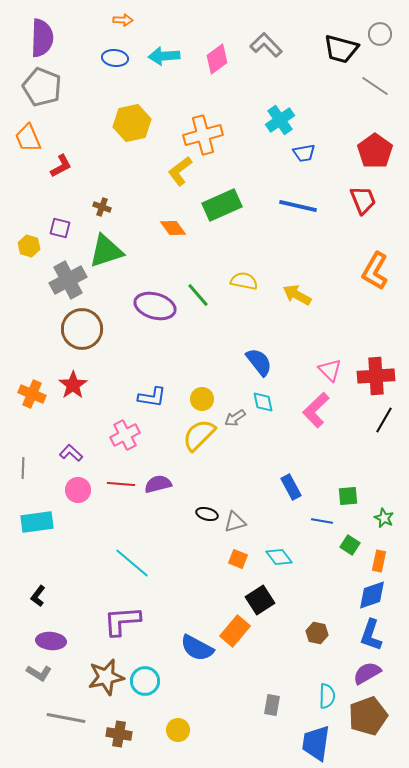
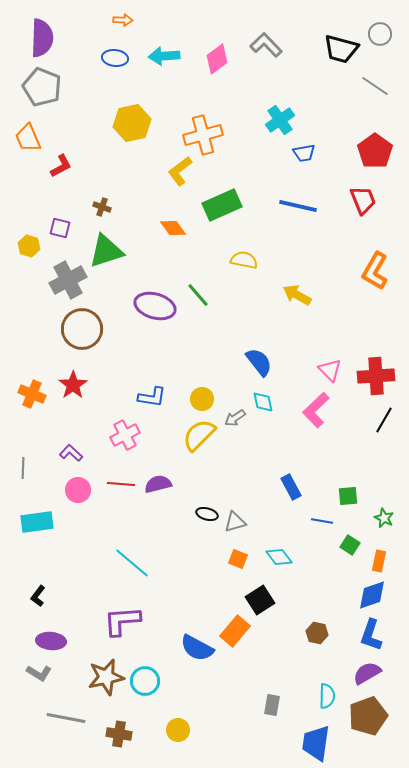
yellow semicircle at (244, 281): moved 21 px up
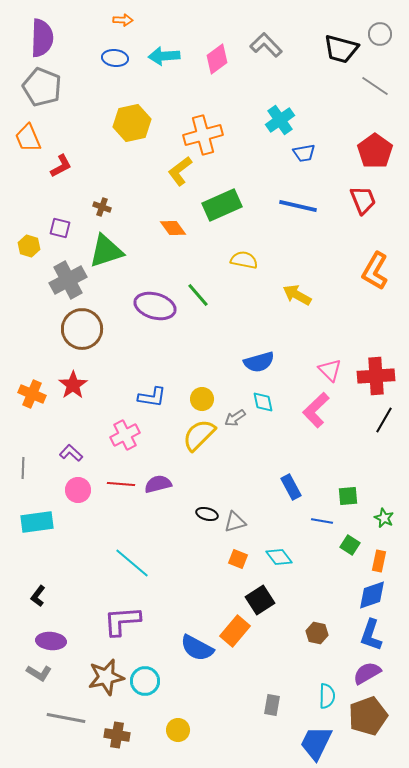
blue semicircle at (259, 362): rotated 112 degrees clockwise
brown cross at (119, 734): moved 2 px left, 1 px down
blue trapezoid at (316, 743): rotated 18 degrees clockwise
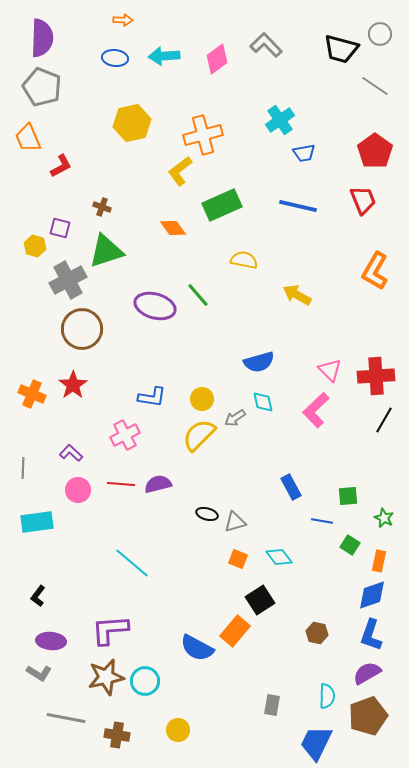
yellow hexagon at (29, 246): moved 6 px right
purple L-shape at (122, 621): moved 12 px left, 9 px down
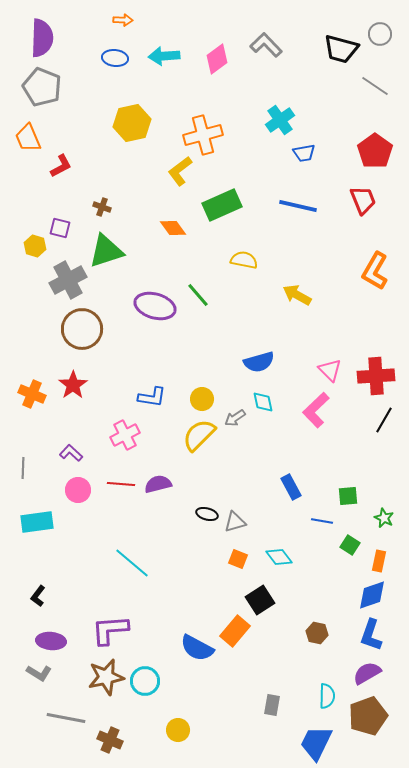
brown cross at (117, 735): moved 7 px left, 5 px down; rotated 15 degrees clockwise
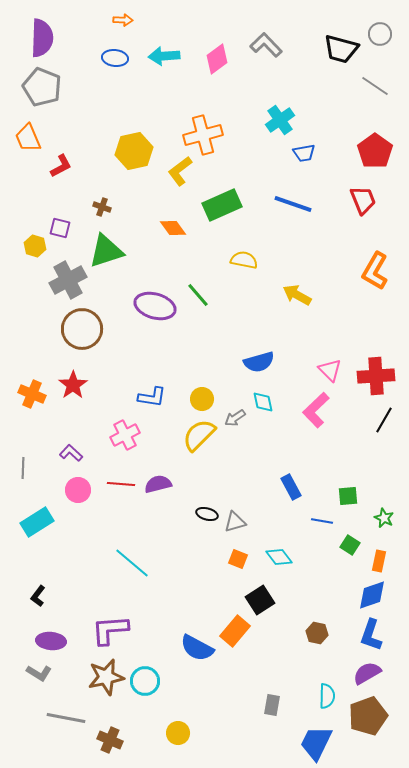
yellow hexagon at (132, 123): moved 2 px right, 28 px down
blue line at (298, 206): moved 5 px left, 2 px up; rotated 6 degrees clockwise
cyan rectangle at (37, 522): rotated 24 degrees counterclockwise
yellow circle at (178, 730): moved 3 px down
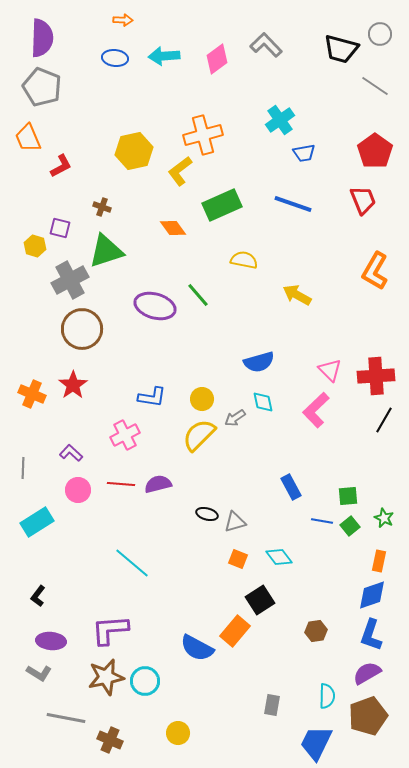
gray cross at (68, 280): moved 2 px right
green square at (350, 545): moved 19 px up; rotated 18 degrees clockwise
brown hexagon at (317, 633): moved 1 px left, 2 px up; rotated 20 degrees counterclockwise
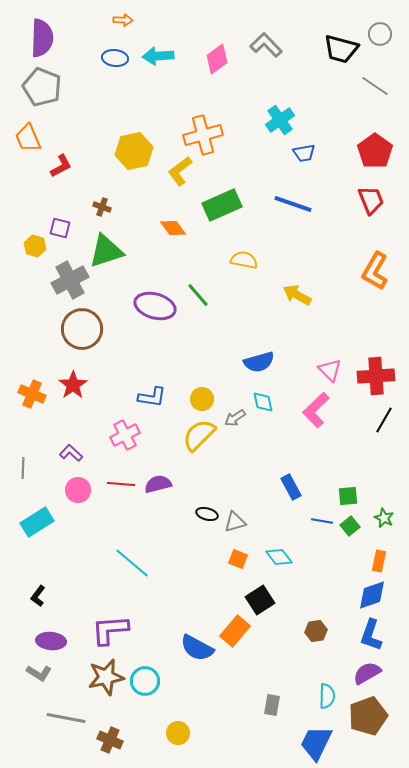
cyan arrow at (164, 56): moved 6 px left
red trapezoid at (363, 200): moved 8 px right
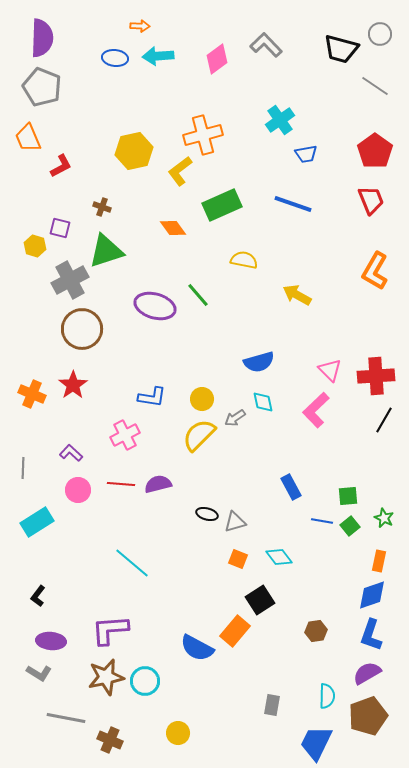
orange arrow at (123, 20): moved 17 px right, 6 px down
blue trapezoid at (304, 153): moved 2 px right, 1 px down
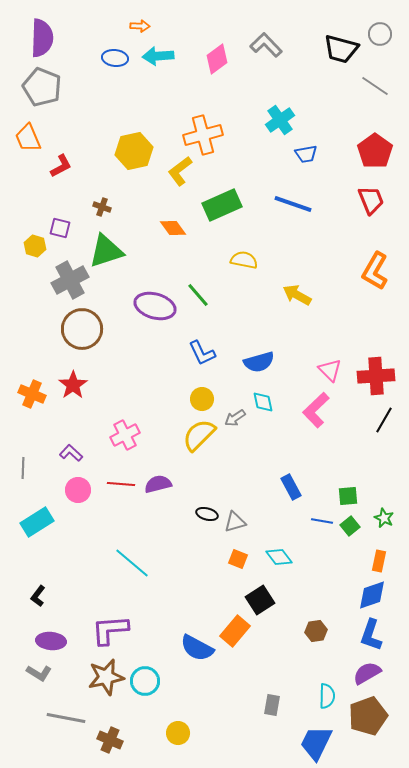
blue L-shape at (152, 397): moved 50 px right, 44 px up; rotated 56 degrees clockwise
